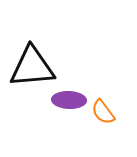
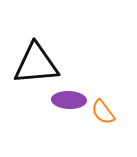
black triangle: moved 4 px right, 3 px up
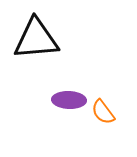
black triangle: moved 25 px up
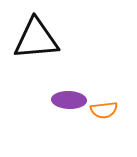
orange semicircle: moved 1 px right, 2 px up; rotated 60 degrees counterclockwise
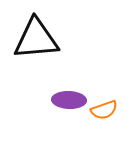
orange semicircle: rotated 12 degrees counterclockwise
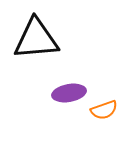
purple ellipse: moved 7 px up; rotated 12 degrees counterclockwise
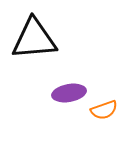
black triangle: moved 2 px left
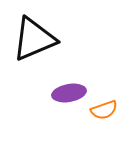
black triangle: rotated 18 degrees counterclockwise
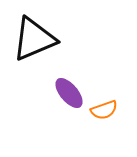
purple ellipse: rotated 60 degrees clockwise
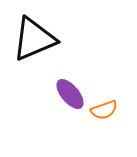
purple ellipse: moved 1 px right, 1 px down
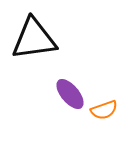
black triangle: rotated 15 degrees clockwise
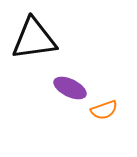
purple ellipse: moved 6 px up; rotated 24 degrees counterclockwise
